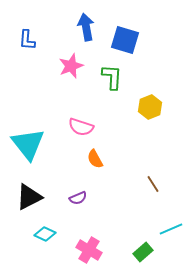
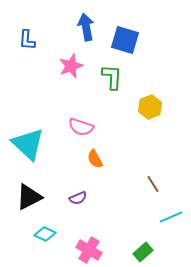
cyan triangle: rotated 9 degrees counterclockwise
cyan line: moved 12 px up
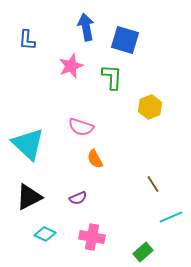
pink cross: moved 3 px right, 13 px up; rotated 20 degrees counterclockwise
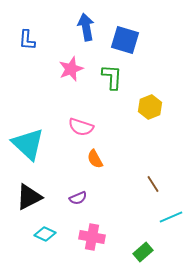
pink star: moved 3 px down
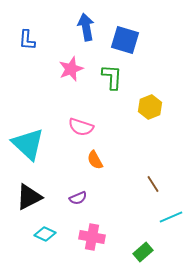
orange semicircle: moved 1 px down
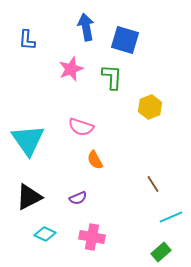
cyan triangle: moved 4 px up; rotated 12 degrees clockwise
green rectangle: moved 18 px right
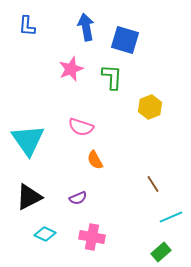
blue L-shape: moved 14 px up
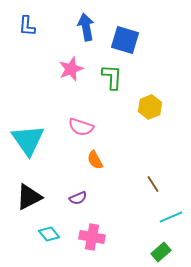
cyan diamond: moved 4 px right; rotated 25 degrees clockwise
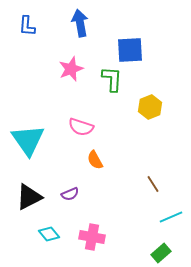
blue arrow: moved 6 px left, 4 px up
blue square: moved 5 px right, 10 px down; rotated 20 degrees counterclockwise
green L-shape: moved 2 px down
purple semicircle: moved 8 px left, 4 px up
green rectangle: moved 1 px down
